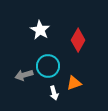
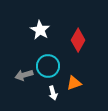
white arrow: moved 1 px left
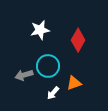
white star: rotated 30 degrees clockwise
white arrow: rotated 56 degrees clockwise
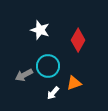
white star: rotated 30 degrees clockwise
gray arrow: rotated 12 degrees counterclockwise
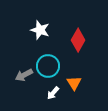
orange triangle: rotated 42 degrees counterclockwise
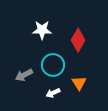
white star: moved 2 px right; rotated 18 degrees counterclockwise
cyan circle: moved 5 px right, 1 px up
orange triangle: moved 5 px right
white arrow: rotated 24 degrees clockwise
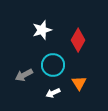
white star: rotated 18 degrees counterclockwise
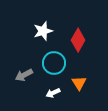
white star: moved 1 px right, 1 px down
cyan circle: moved 1 px right, 2 px up
